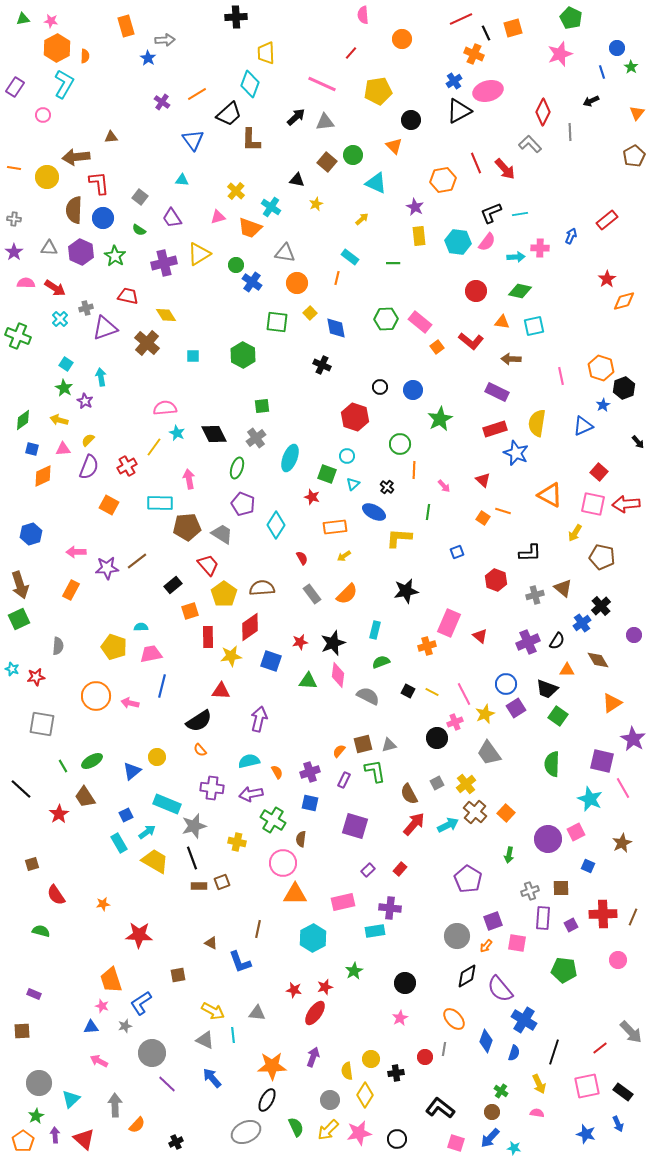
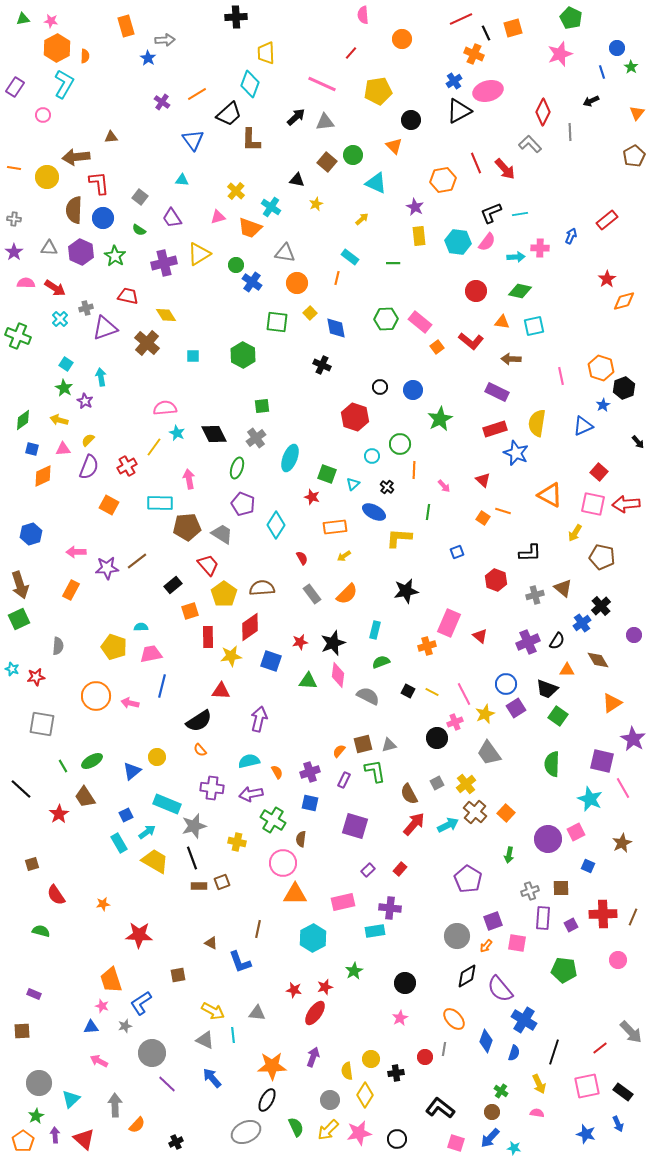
cyan circle at (347, 456): moved 25 px right
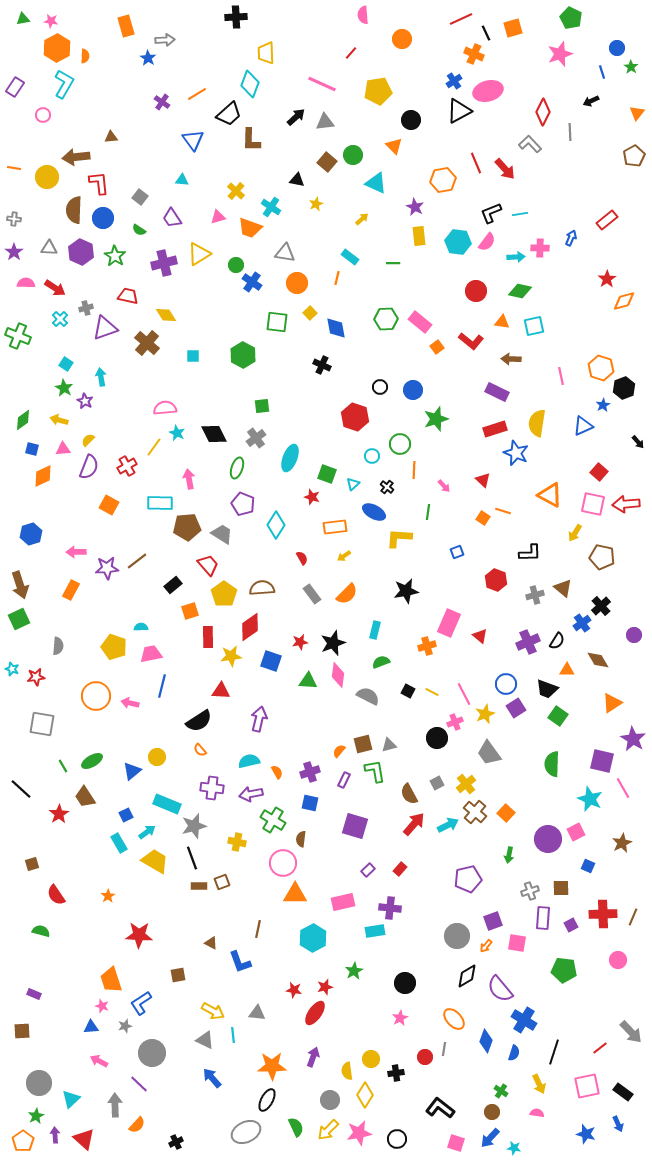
blue arrow at (571, 236): moved 2 px down
green star at (440, 419): moved 4 px left; rotated 10 degrees clockwise
purple pentagon at (468, 879): rotated 28 degrees clockwise
orange star at (103, 904): moved 5 px right, 8 px up; rotated 24 degrees counterclockwise
purple line at (167, 1084): moved 28 px left
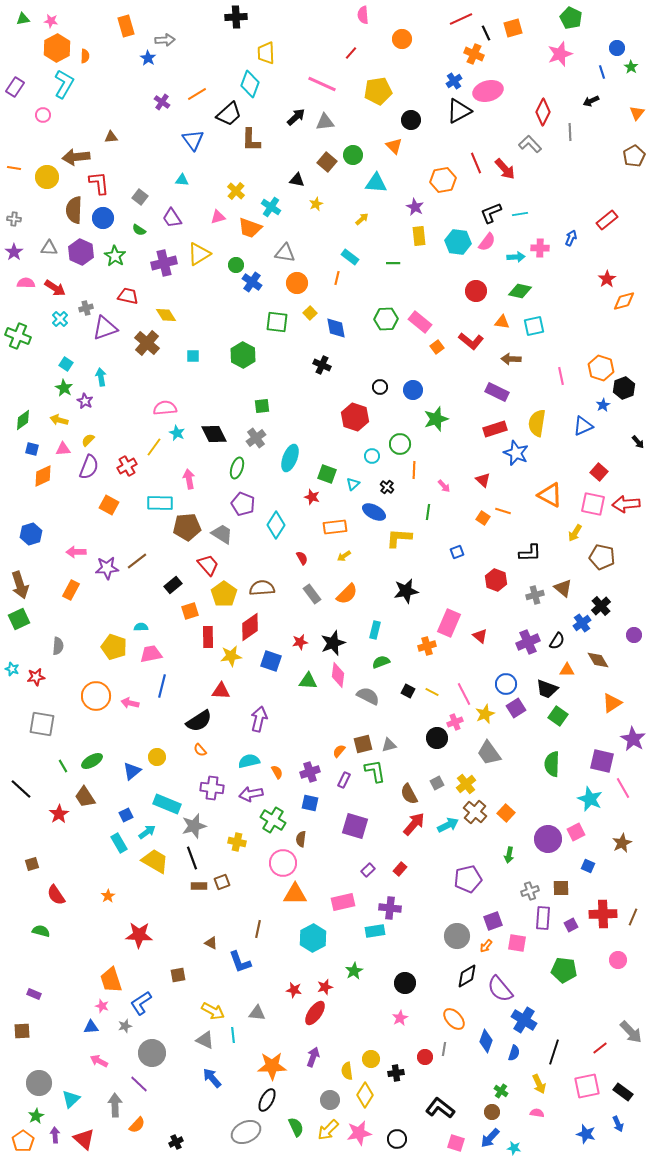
cyan triangle at (376, 183): rotated 20 degrees counterclockwise
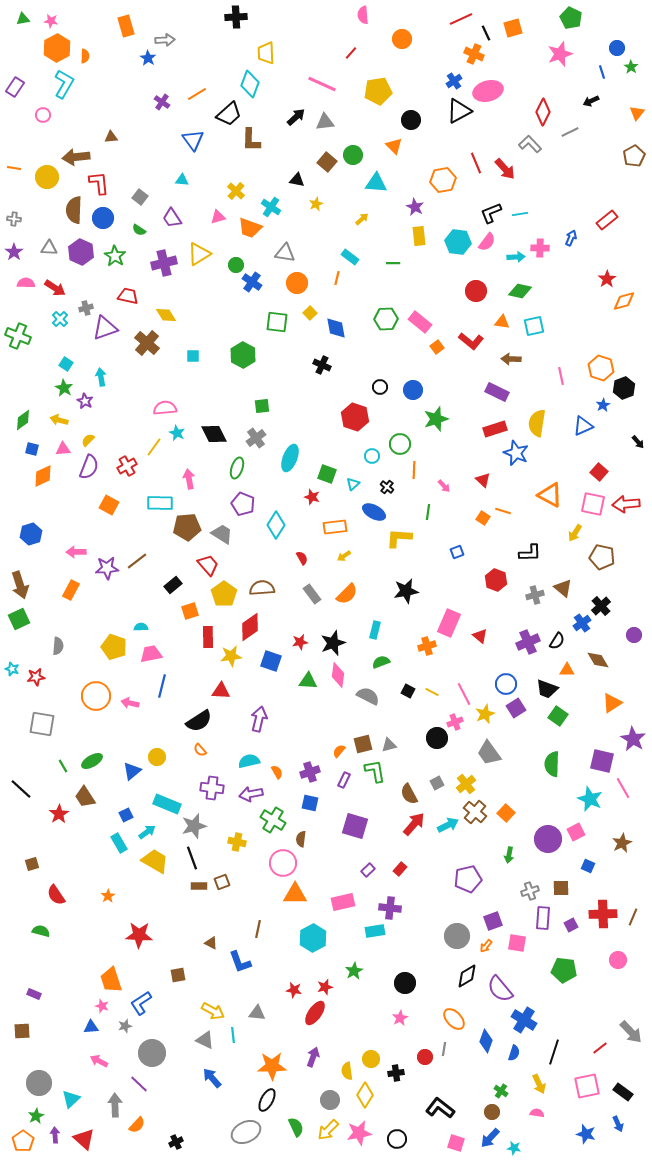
gray line at (570, 132): rotated 66 degrees clockwise
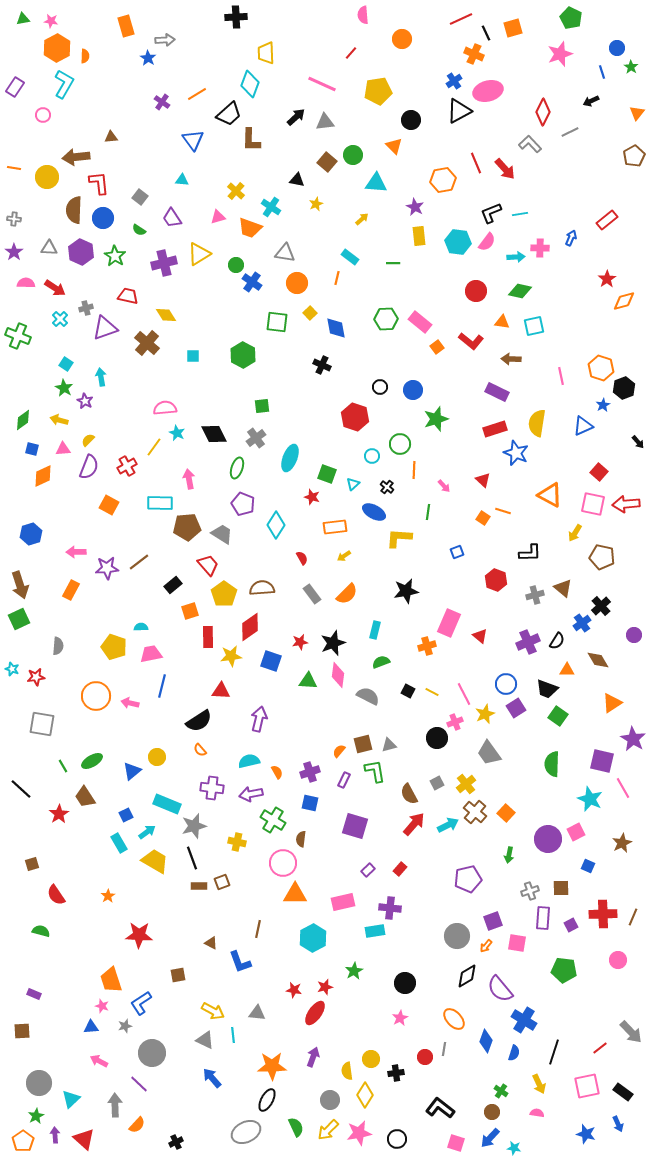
brown line at (137, 561): moved 2 px right, 1 px down
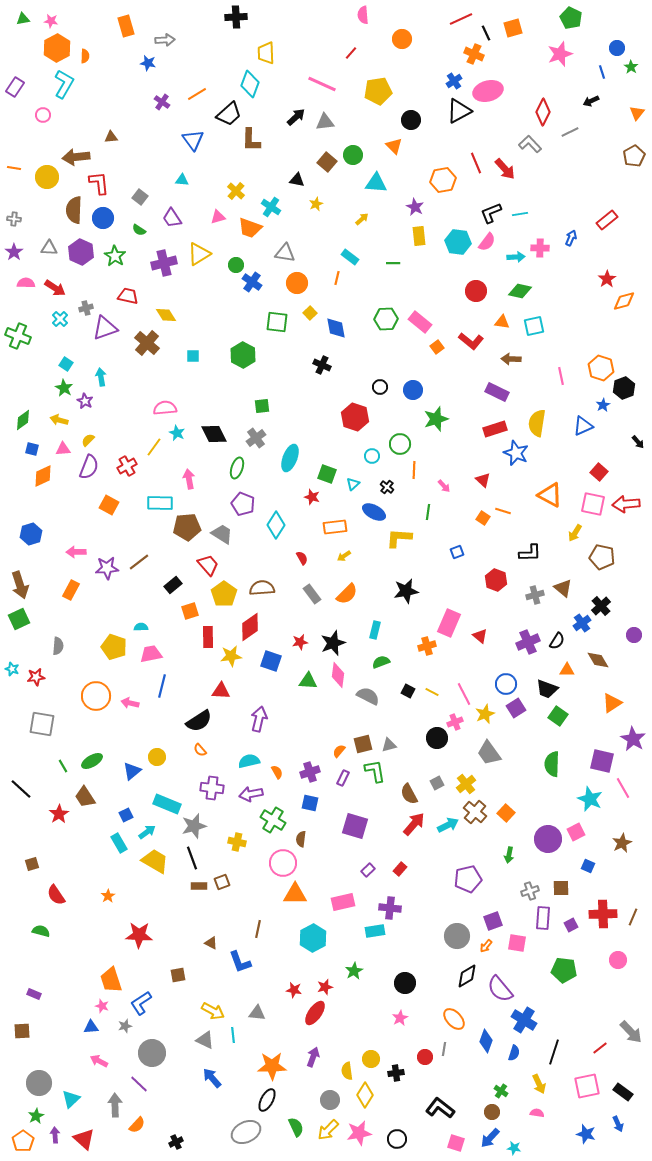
blue star at (148, 58): moved 5 px down; rotated 21 degrees counterclockwise
purple rectangle at (344, 780): moved 1 px left, 2 px up
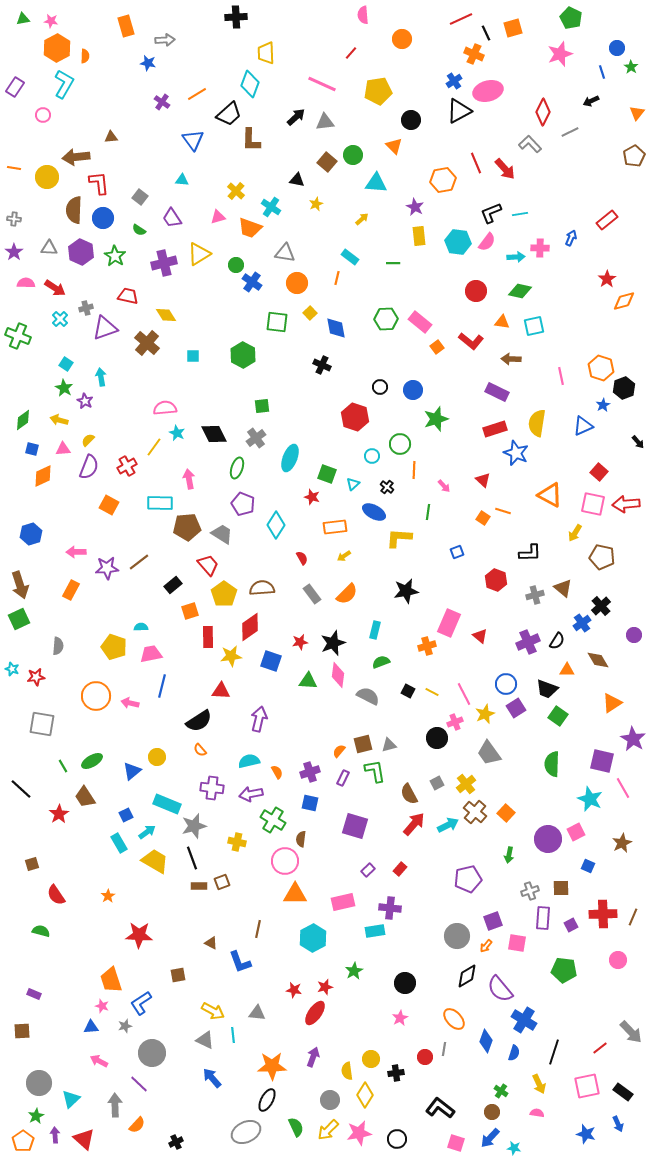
pink circle at (283, 863): moved 2 px right, 2 px up
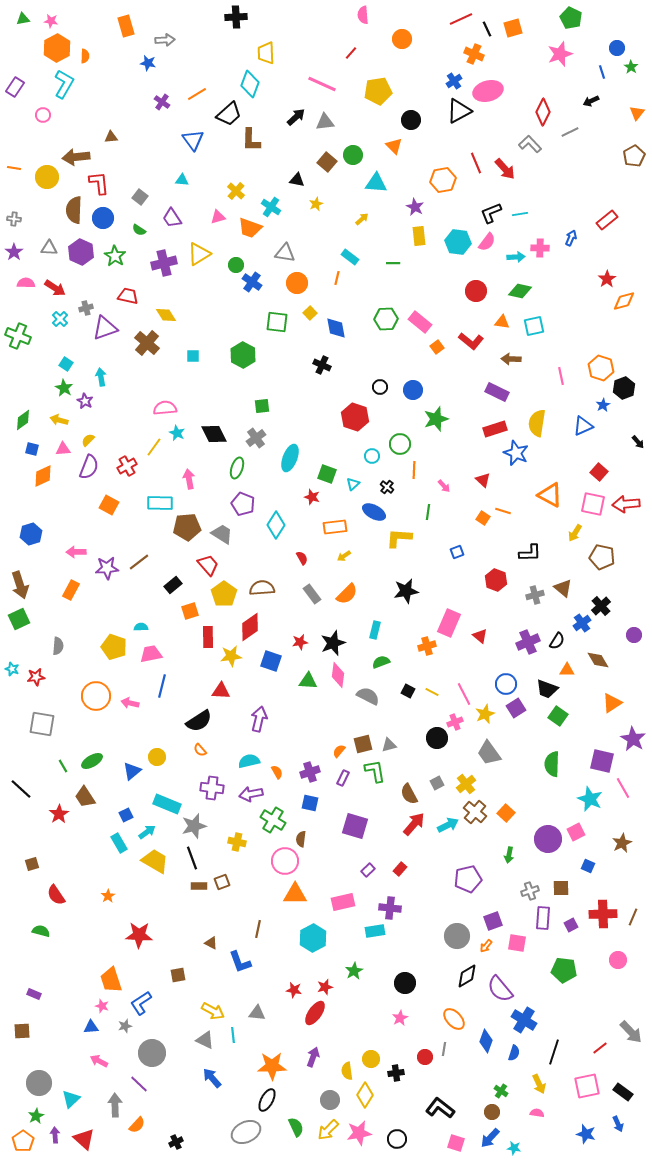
black line at (486, 33): moved 1 px right, 4 px up
